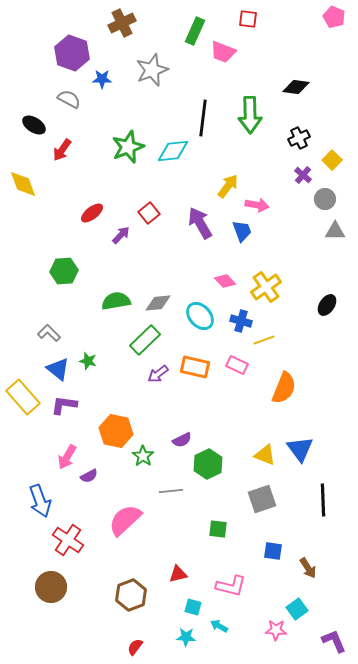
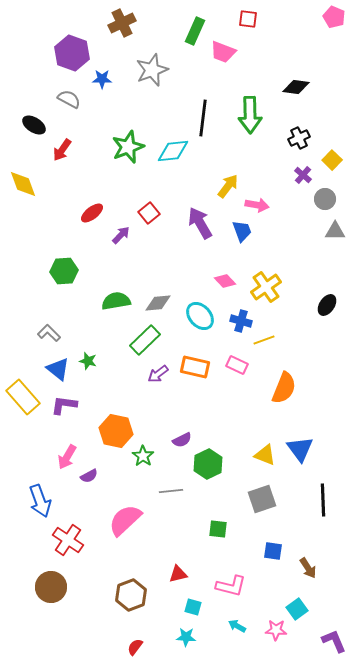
cyan arrow at (219, 626): moved 18 px right
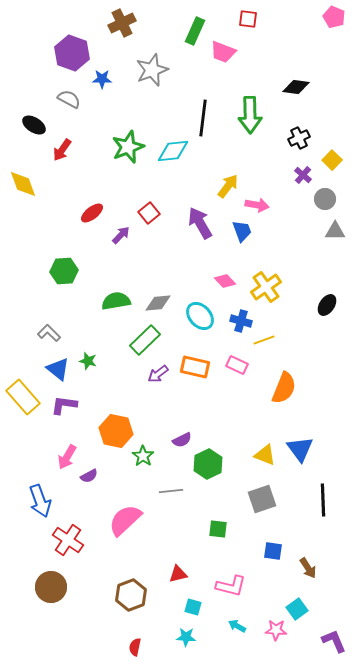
red semicircle at (135, 647): rotated 24 degrees counterclockwise
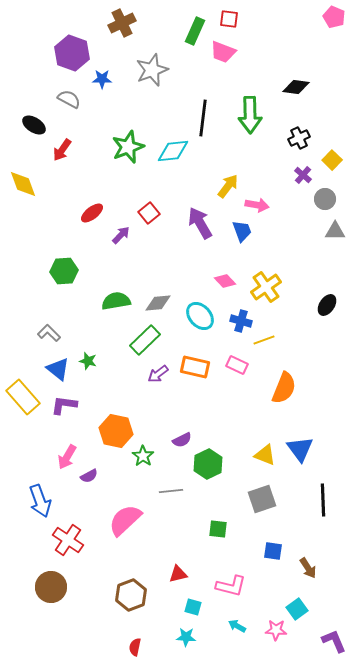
red square at (248, 19): moved 19 px left
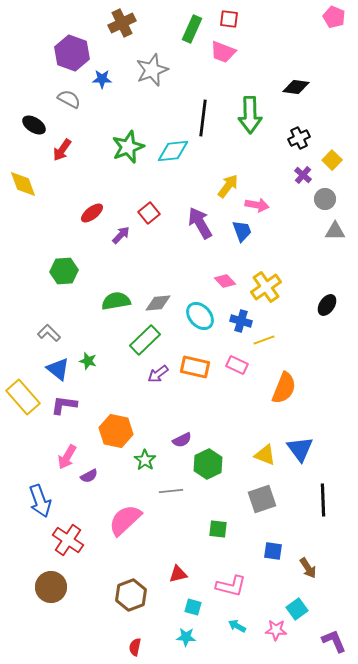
green rectangle at (195, 31): moved 3 px left, 2 px up
green star at (143, 456): moved 2 px right, 4 px down
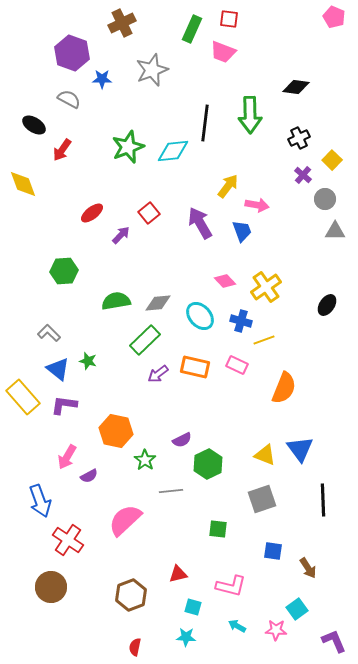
black line at (203, 118): moved 2 px right, 5 px down
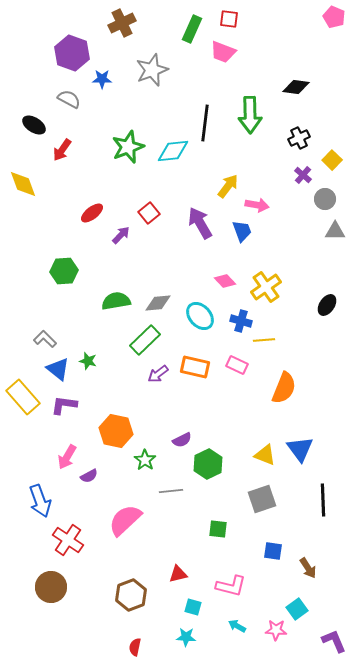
gray L-shape at (49, 333): moved 4 px left, 6 px down
yellow line at (264, 340): rotated 15 degrees clockwise
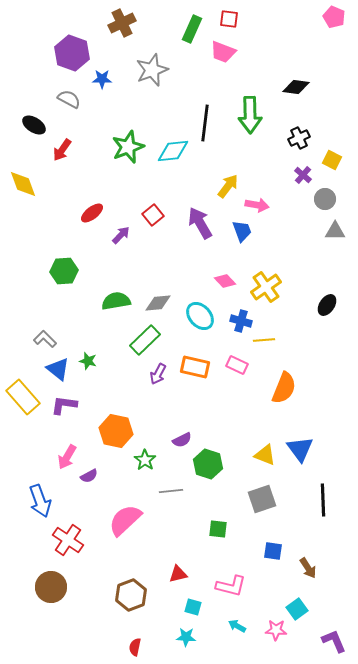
yellow square at (332, 160): rotated 18 degrees counterclockwise
red square at (149, 213): moved 4 px right, 2 px down
purple arrow at (158, 374): rotated 25 degrees counterclockwise
green hexagon at (208, 464): rotated 16 degrees counterclockwise
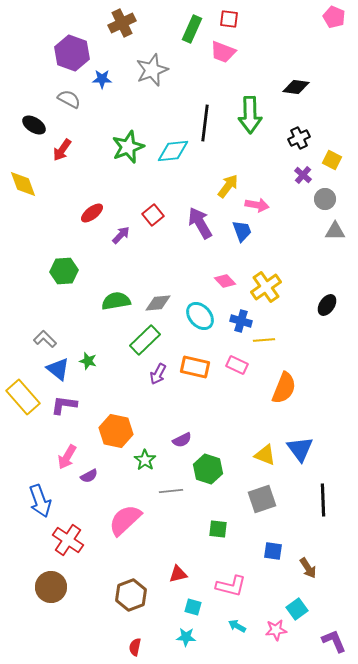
green hexagon at (208, 464): moved 5 px down
pink star at (276, 630): rotated 10 degrees counterclockwise
